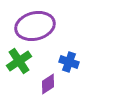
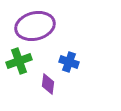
green cross: rotated 15 degrees clockwise
purple diamond: rotated 50 degrees counterclockwise
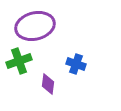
blue cross: moved 7 px right, 2 px down
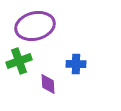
blue cross: rotated 18 degrees counterclockwise
purple diamond: rotated 10 degrees counterclockwise
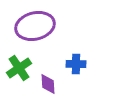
green cross: moved 7 px down; rotated 15 degrees counterclockwise
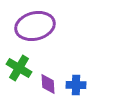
blue cross: moved 21 px down
green cross: rotated 25 degrees counterclockwise
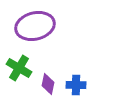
purple diamond: rotated 15 degrees clockwise
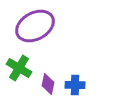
purple ellipse: rotated 15 degrees counterclockwise
blue cross: moved 1 px left
